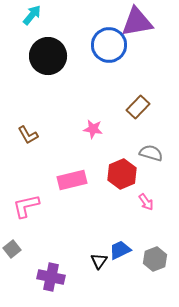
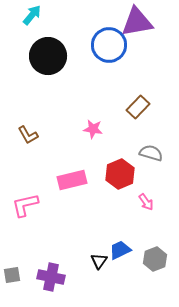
red hexagon: moved 2 px left
pink L-shape: moved 1 px left, 1 px up
gray square: moved 26 px down; rotated 30 degrees clockwise
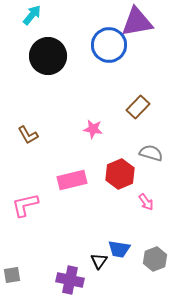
blue trapezoid: moved 1 px left, 1 px up; rotated 145 degrees counterclockwise
purple cross: moved 19 px right, 3 px down
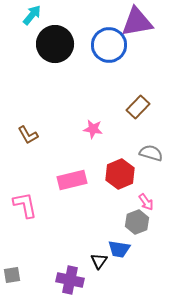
black circle: moved 7 px right, 12 px up
pink L-shape: rotated 92 degrees clockwise
gray hexagon: moved 18 px left, 37 px up
